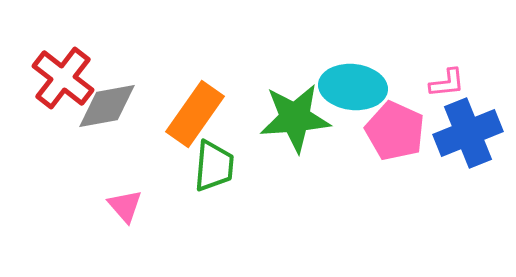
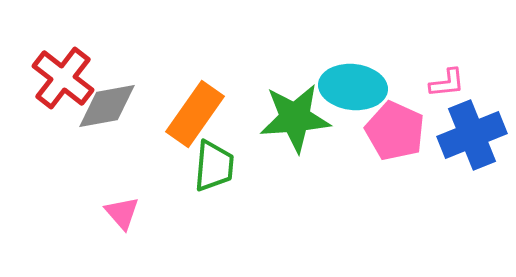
blue cross: moved 4 px right, 2 px down
pink triangle: moved 3 px left, 7 px down
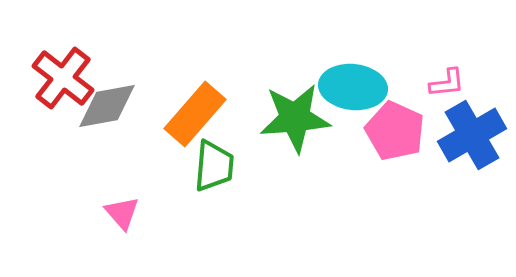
orange rectangle: rotated 6 degrees clockwise
blue cross: rotated 8 degrees counterclockwise
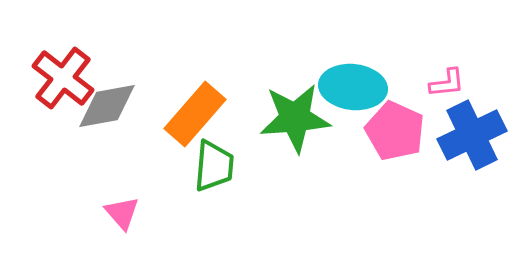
blue cross: rotated 4 degrees clockwise
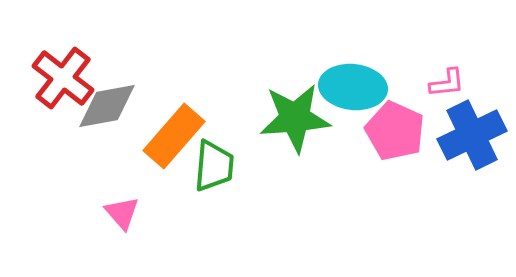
orange rectangle: moved 21 px left, 22 px down
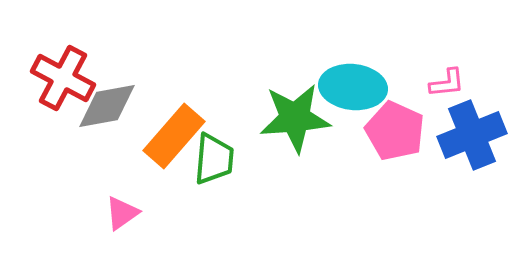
red cross: rotated 10 degrees counterclockwise
blue cross: rotated 4 degrees clockwise
green trapezoid: moved 7 px up
pink triangle: rotated 36 degrees clockwise
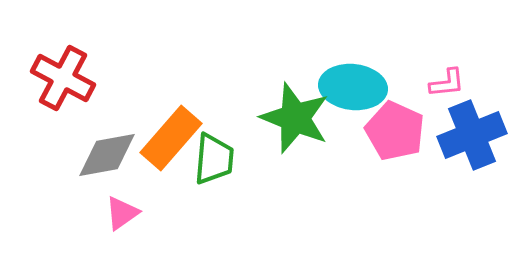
gray diamond: moved 49 px down
green star: rotated 26 degrees clockwise
orange rectangle: moved 3 px left, 2 px down
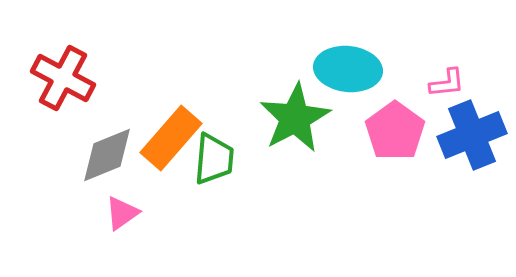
cyan ellipse: moved 5 px left, 18 px up
green star: rotated 22 degrees clockwise
pink pentagon: rotated 12 degrees clockwise
gray diamond: rotated 12 degrees counterclockwise
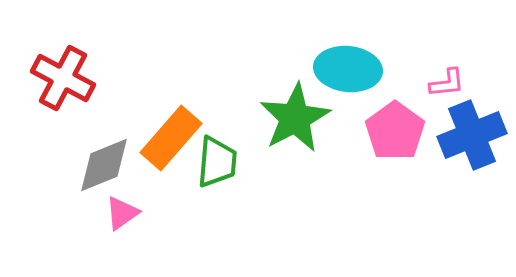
gray diamond: moved 3 px left, 10 px down
green trapezoid: moved 3 px right, 3 px down
